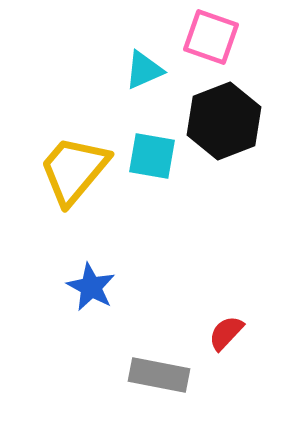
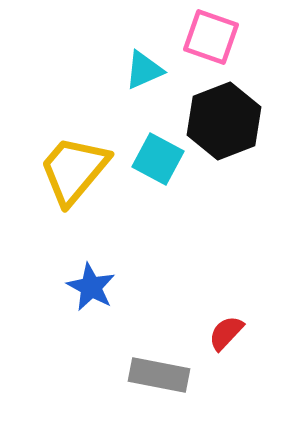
cyan square: moved 6 px right, 3 px down; rotated 18 degrees clockwise
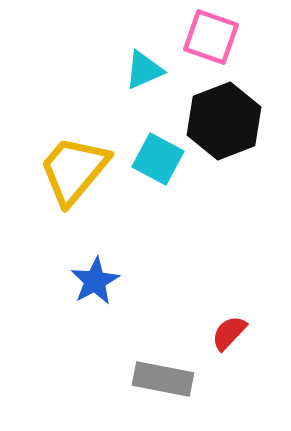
blue star: moved 4 px right, 6 px up; rotated 15 degrees clockwise
red semicircle: moved 3 px right
gray rectangle: moved 4 px right, 4 px down
